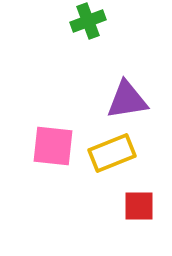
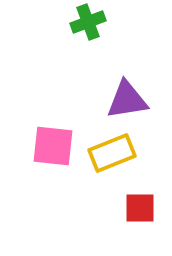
green cross: moved 1 px down
red square: moved 1 px right, 2 px down
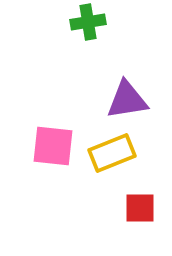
green cross: rotated 12 degrees clockwise
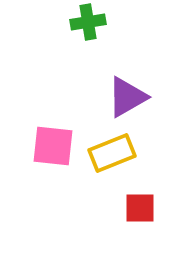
purple triangle: moved 3 px up; rotated 21 degrees counterclockwise
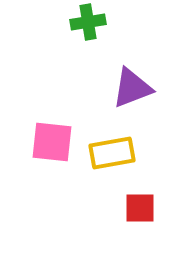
purple triangle: moved 5 px right, 9 px up; rotated 9 degrees clockwise
pink square: moved 1 px left, 4 px up
yellow rectangle: rotated 12 degrees clockwise
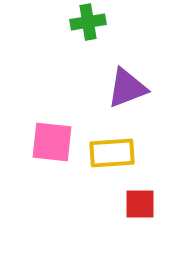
purple triangle: moved 5 px left
yellow rectangle: rotated 6 degrees clockwise
red square: moved 4 px up
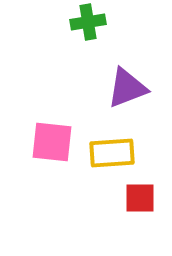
red square: moved 6 px up
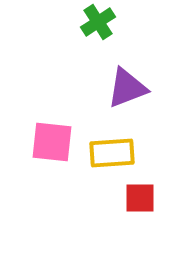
green cross: moved 10 px right; rotated 24 degrees counterclockwise
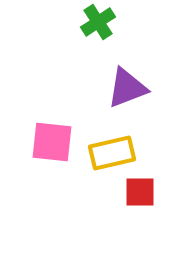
yellow rectangle: rotated 9 degrees counterclockwise
red square: moved 6 px up
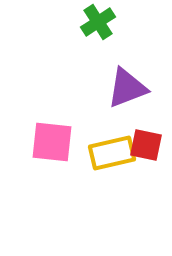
red square: moved 6 px right, 47 px up; rotated 12 degrees clockwise
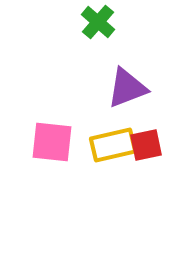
green cross: rotated 16 degrees counterclockwise
red square: rotated 24 degrees counterclockwise
yellow rectangle: moved 1 px right, 8 px up
